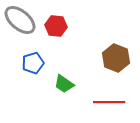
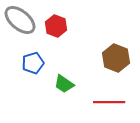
red hexagon: rotated 15 degrees clockwise
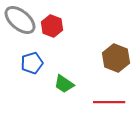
red hexagon: moved 4 px left
blue pentagon: moved 1 px left
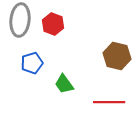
gray ellipse: rotated 56 degrees clockwise
red hexagon: moved 1 px right, 2 px up
brown hexagon: moved 1 px right, 2 px up; rotated 8 degrees counterclockwise
green trapezoid: rotated 20 degrees clockwise
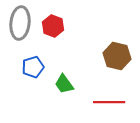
gray ellipse: moved 3 px down
red hexagon: moved 2 px down
blue pentagon: moved 1 px right, 4 px down
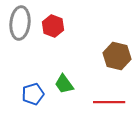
blue pentagon: moved 27 px down
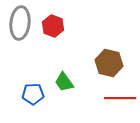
brown hexagon: moved 8 px left, 7 px down
green trapezoid: moved 2 px up
blue pentagon: rotated 15 degrees clockwise
red line: moved 11 px right, 4 px up
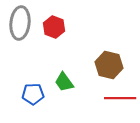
red hexagon: moved 1 px right, 1 px down
brown hexagon: moved 2 px down
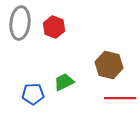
green trapezoid: rotated 100 degrees clockwise
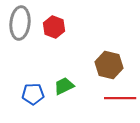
green trapezoid: moved 4 px down
